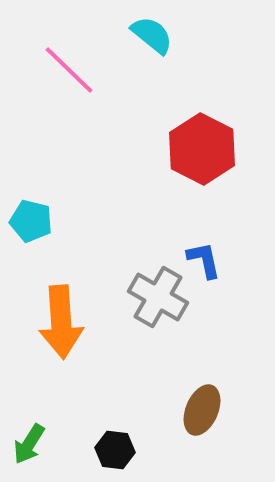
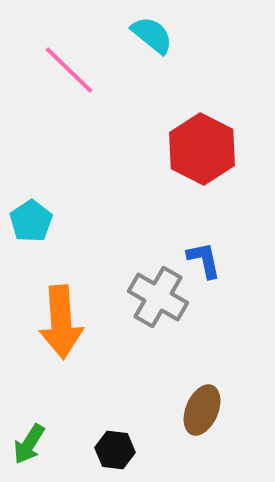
cyan pentagon: rotated 24 degrees clockwise
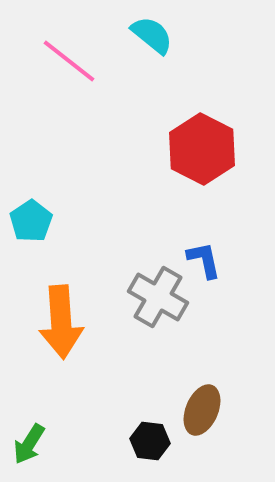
pink line: moved 9 px up; rotated 6 degrees counterclockwise
black hexagon: moved 35 px right, 9 px up
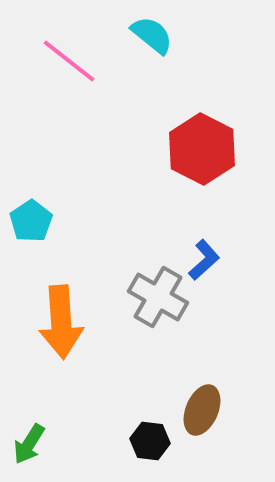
blue L-shape: rotated 60 degrees clockwise
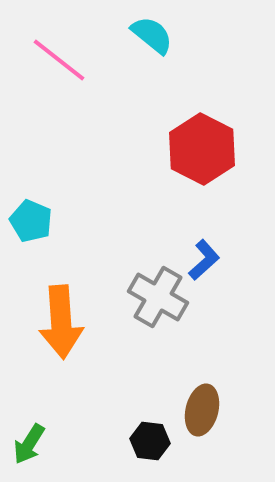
pink line: moved 10 px left, 1 px up
cyan pentagon: rotated 15 degrees counterclockwise
brown ellipse: rotated 9 degrees counterclockwise
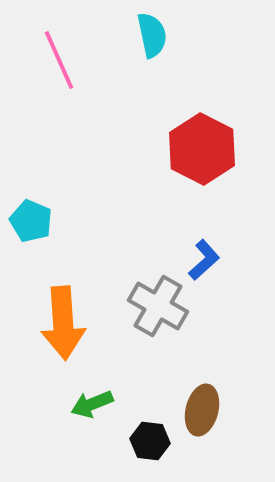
cyan semicircle: rotated 39 degrees clockwise
pink line: rotated 28 degrees clockwise
gray cross: moved 9 px down
orange arrow: moved 2 px right, 1 px down
green arrow: moved 63 px right, 40 px up; rotated 36 degrees clockwise
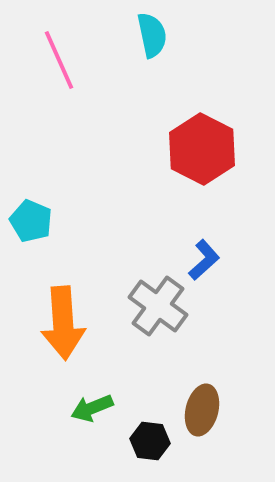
gray cross: rotated 6 degrees clockwise
green arrow: moved 4 px down
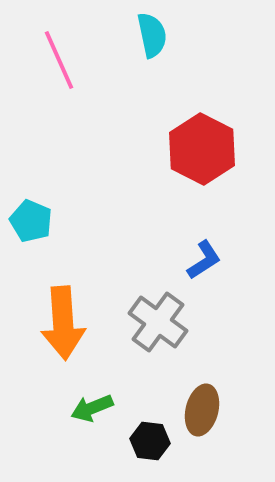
blue L-shape: rotated 9 degrees clockwise
gray cross: moved 16 px down
